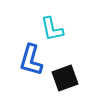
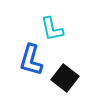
black square: rotated 32 degrees counterclockwise
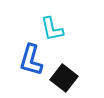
black square: moved 1 px left
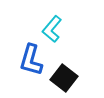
cyan L-shape: rotated 52 degrees clockwise
